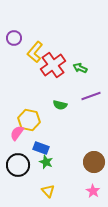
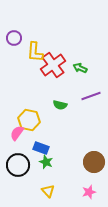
yellow L-shape: rotated 35 degrees counterclockwise
pink star: moved 4 px left, 1 px down; rotated 24 degrees clockwise
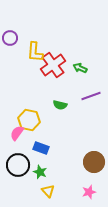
purple circle: moved 4 px left
green star: moved 6 px left, 10 px down
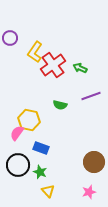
yellow L-shape: rotated 30 degrees clockwise
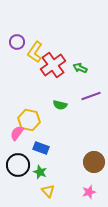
purple circle: moved 7 px right, 4 px down
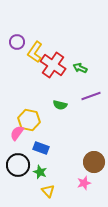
red cross: rotated 20 degrees counterclockwise
pink star: moved 5 px left, 9 px up
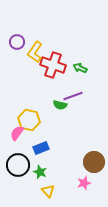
red cross: rotated 15 degrees counterclockwise
purple line: moved 18 px left
blue rectangle: rotated 42 degrees counterclockwise
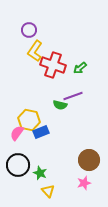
purple circle: moved 12 px right, 12 px up
yellow L-shape: moved 1 px up
green arrow: rotated 64 degrees counterclockwise
blue rectangle: moved 16 px up
brown circle: moved 5 px left, 2 px up
green star: moved 1 px down
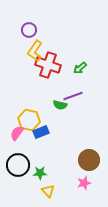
red cross: moved 5 px left
green star: rotated 24 degrees counterclockwise
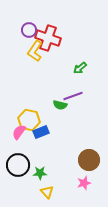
red cross: moved 27 px up
pink semicircle: moved 2 px right, 1 px up
yellow triangle: moved 1 px left, 1 px down
